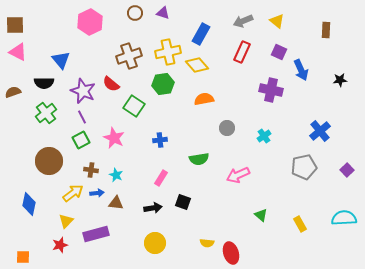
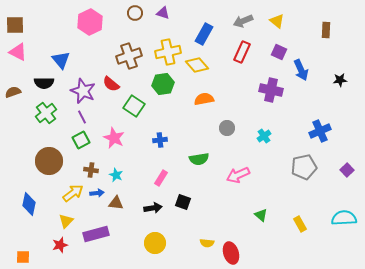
blue rectangle at (201, 34): moved 3 px right
blue cross at (320, 131): rotated 15 degrees clockwise
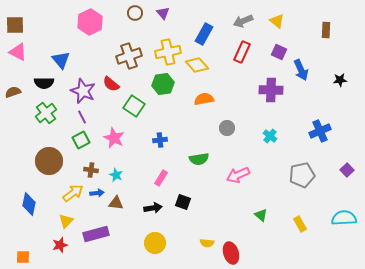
purple triangle at (163, 13): rotated 32 degrees clockwise
purple cross at (271, 90): rotated 10 degrees counterclockwise
cyan cross at (264, 136): moved 6 px right; rotated 16 degrees counterclockwise
gray pentagon at (304, 167): moved 2 px left, 8 px down
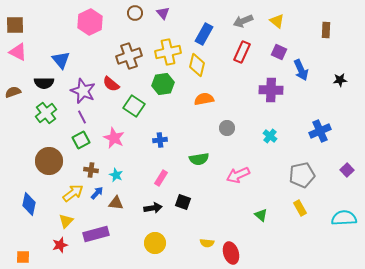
yellow diamond at (197, 65): rotated 55 degrees clockwise
blue arrow at (97, 193): rotated 40 degrees counterclockwise
yellow rectangle at (300, 224): moved 16 px up
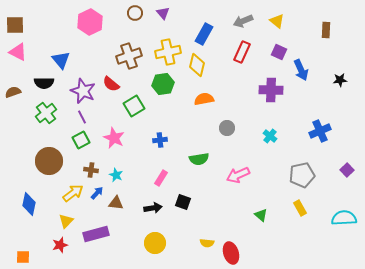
green square at (134, 106): rotated 25 degrees clockwise
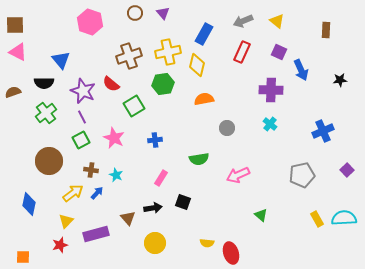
pink hexagon at (90, 22): rotated 15 degrees counterclockwise
blue cross at (320, 131): moved 3 px right
cyan cross at (270, 136): moved 12 px up
blue cross at (160, 140): moved 5 px left
brown triangle at (116, 203): moved 12 px right, 15 px down; rotated 42 degrees clockwise
yellow rectangle at (300, 208): moved 17 px right, 11 px down
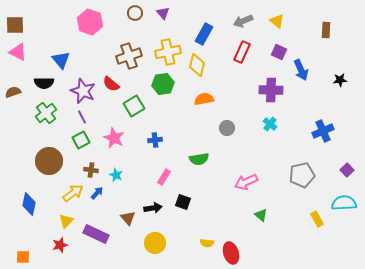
pink arrow at (238, 175): moved 8 px right, 7 px down
pink rectangle at (161, 178): moved 3 px right, 1 px up
cyan semicircle at (344, 218): moved 15 px up
purple rectangle at (96, 234): rotated 40 degrees clockwise
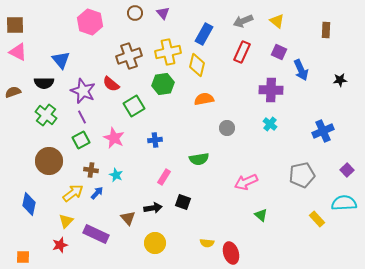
green cross at (46, 113): moved 2 px down; rotated 15 degrees counterclockwise
yellow rectangle at (317, 219): rotated 14 degrees counterclockwise
